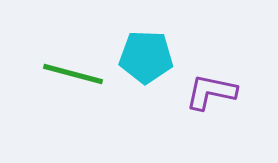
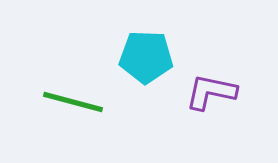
green line: moved 28 px down
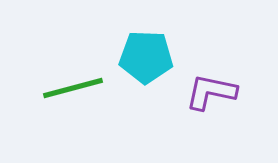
green line: moved 14 px up; rotated 30 degrees counterclockwise
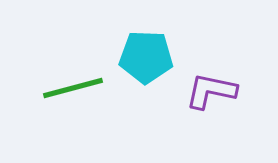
purple L-shape: moved 1 px up
